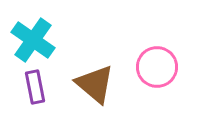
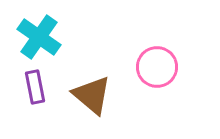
cyan cross: moved 6 px right, 3 px up
brown triangle: moved 3 px left, 11 px down
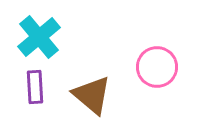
cyan cross: rotated 15 degrees clockwise
purple rectangle: rotated 8 degrees clockwise
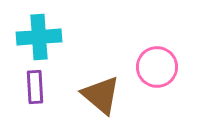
cyan cross: rotated 36 degrees clockwise
brown triangle: moved 9 px right
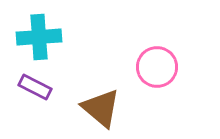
purple rectangle: rotated 60 degrees counterclockwise
brown triangle: moved 13 px down
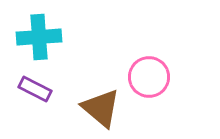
pink circle: moved 8 px left, 10 px down
purple rectangle: moved 2 px down
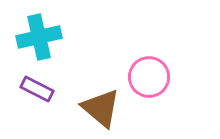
cyan cross: rotated 9 degrees counterclockwise
purple rectangle: moved 2 px right
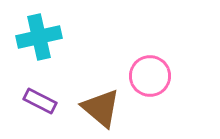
pink circle: moved 1 px right, 1 px up
purple rectangle: moved 3 px right, 12 px down
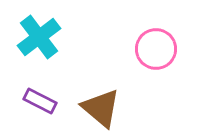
cyan cross: rotated 24 degrees counterclockwise
pink circle: moved 6 px right, 27 px up
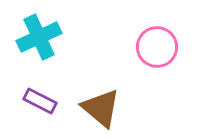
cyan cross: rotated 12 degrees clockwise
pink circle: moved 1 px right, 2 px up
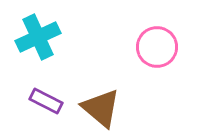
cyan cross: moved 1 px left
purple rectangle: moved 6 px right
